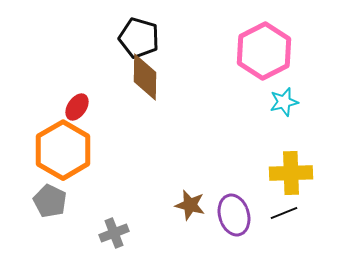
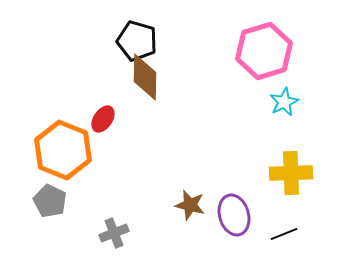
black pentagon: moved 2 px left, 3 px down
pink hexagon: rotated 10 degrees clockwise
cyan star: rotated 12 degrees counterclockwise
red ellipse: moved 26 px right, 12 px down
orange hexagon: rotated 8 degrees counterclockwise
black line: moved 21 px down
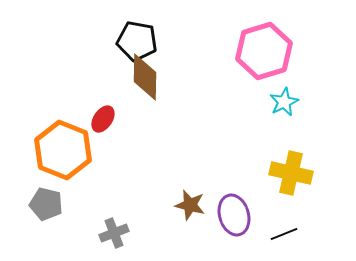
black pentagon: rotated 6 degrees counterclockwise
yellow cross: rotated 15 degrees clockwise
gray pentagon: moved 4 px left, 3 px down; rotated 12 degrees counterclockwise
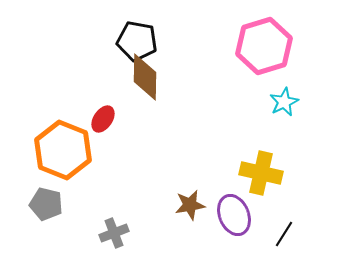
pink hexagon: moved 5 px up
yellow cross: moved 30 px left
brown star: rotated 24 degrees counterclockwise
purple ellipse: rotated 6 degrees counterclockwise
black line: rotated 36 degrees counterclockwise
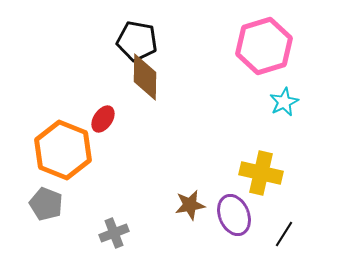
gray pentagon: rotated 8 degrees clockwise
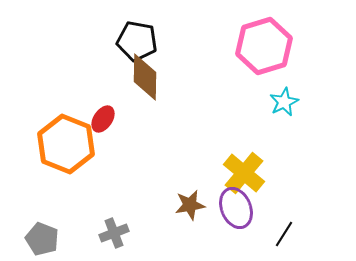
orange hexagon: moved 3 px right, 6 px up
yellow cross: moved 17 px left; rotated 27 degrees clockwise
gray pentagon: moved 4 px left, 35 px down
purple ellipse: moved 2 px right, 7 px up
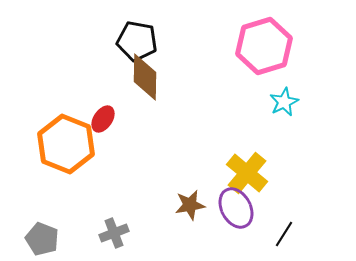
yellow cross: moved 3 px right
purple ellipse: rotated 6 degrees counterclockwise
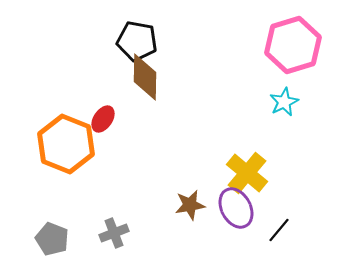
pink hexagon: moved 29 px right, 1 px up
black line: moved 5 px left, 4 px up; rotated 8 degrees clockwise
gray pentagon: moved 10 px right
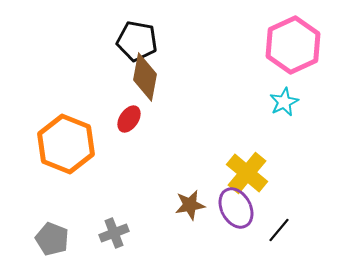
pink hexagon: rotated 8 degrees counterclockwise
brown diamond: rotated 9 degrees clockwise
red ellipse: moved 26 px right
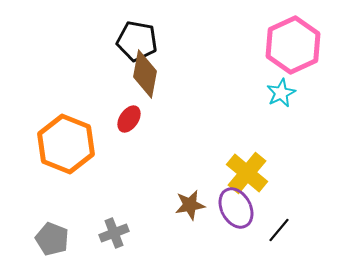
brown diamond: moved 3 px up
cyan star: moved 3 px left, 9 px up
